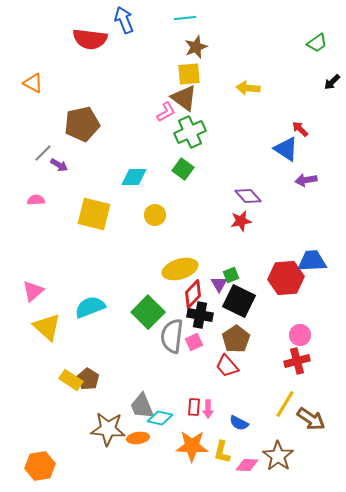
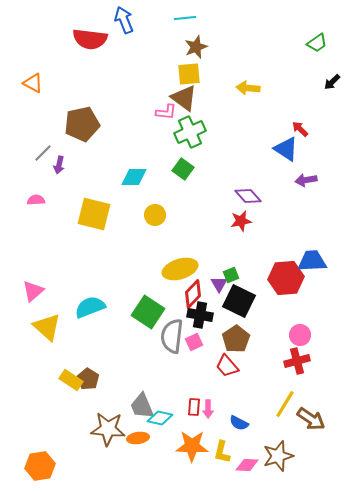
pink L-shape at (166, 112): rotated 35 degrees clockwise
purple arrow at (59, 165): rotated 72 degrees clockwise
green square at (148, 312): rotated 12 degrees counterclockwise
brown star at (278, 456): rotated 20 degrees clockwise
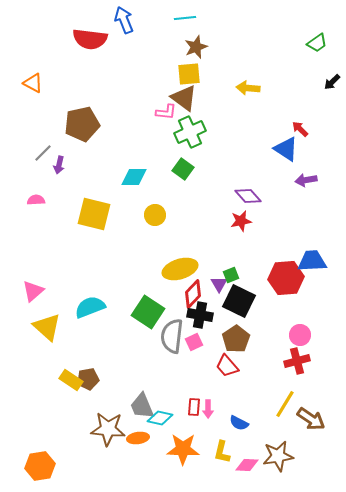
brown pentagon at (88, 379): rotated 30 degrees clockwise
orange star at (192, 446): moved 9 px left, 3 px down
brown star at (278, 456): rotated 8 degrees clockwise
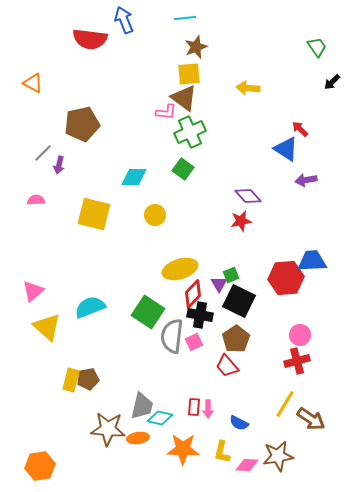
green trapezoid at (317, 43): moved 4 px down; rotated 90 degrees counterclockwise
yellow rectangle at (71, 380): rotated 70 degrees clockwise
gray trapezoid at (142, 406): rotated 144 degrees counterclockwise
